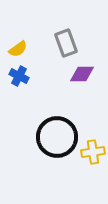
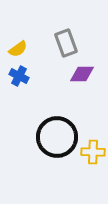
yellow cross: rotated 10 degrees clockwise
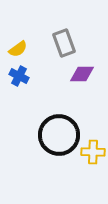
gray rectangle: moved 2 px left
black circle: moved 2 px right, 2 px up
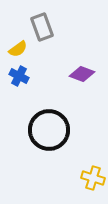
gray rectangle: moved 22 px left, 16 px up
purple diamond: rotated 20 degrees clockwise
black circle: moved 10 px left, 5 px up
yellow cross: moved 26 px down; rotated 15 degrees clockwise
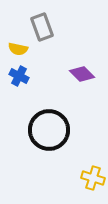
yellow semicircle: rotated 48 degrees clockwise
purple diamond: rotated 25 degrees clockwise
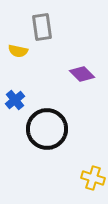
gray rectangle: rotated 12 degrees clockwise
yellow semicircle: moved 2 px down
blue cross: moved 4 px left, 24 px down; rotated 24 degrees clockwise
black circle: moved 2 px left, 1 px up
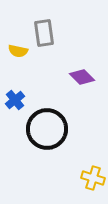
gray rectangle: moved 2 px right, 6 px down
purple diamond: moved 3 px down
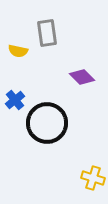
gray rectangle: moved 3 px right
black circle: moved 6 px up
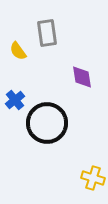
yellow semicircle: rotated 42 degrees clockwise
purple diamond: rotated 35 degrees clockwise
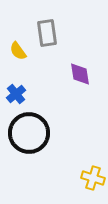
purple diamond: moved 2 px left, 3 px up
blue cross: moved 1 px right, 6 px up
black circle: moved 18 px left, 10 px down
